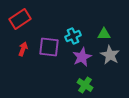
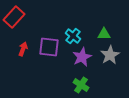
red rectangle: moved 6 px left, 2 px up; rotated 15 degrees counterclockwise
cyan cross: rotated 28 degrees counterclockwise
gray star: rotated 12 degrees clockwise
green cross: moved 4 px left
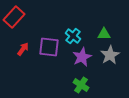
red arrow: rotated 16 degrees clockwise
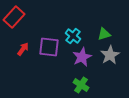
green triangle: rotated 16 degrees counterclockwise
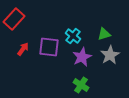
red rectangle: moved 2 px down
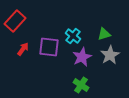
red rectangle: moved 1 px right, 2 px down
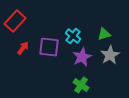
red arrow: moved 1 px up
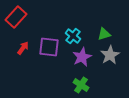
red rectangle: moved 1 px right, 4 px up
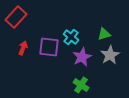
cyan cross: moved 2 px left, 1 px down
red arrow: rotated 16 degrees counterclockwise
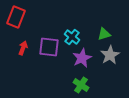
red rectangle: rotated 20 degrees counterclockwise
cyan cross: moved 1 px right
purple star: moved 1 px down
